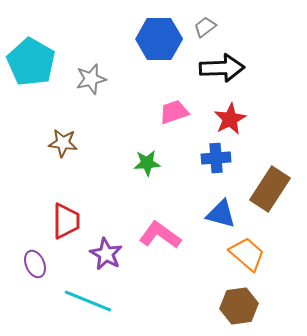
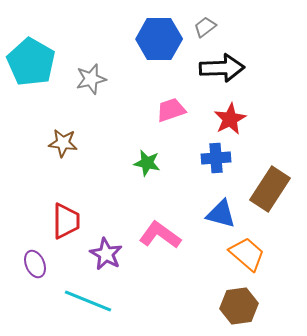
pink trapezoid: moved 3 px left, 2 px up
green star: rotated 16 degrees clockwise
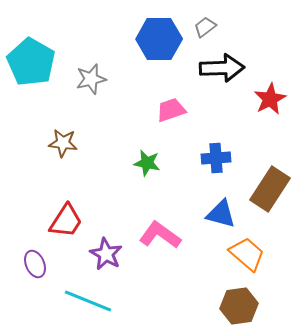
red star: moved 40 px right, 20 px up
red trapezoid: rotated 33 degrees clockwise
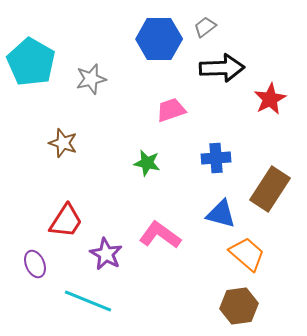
brown star: rotated 12 degrees clockwise
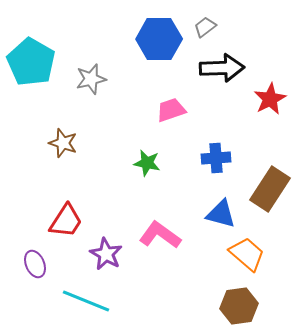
cyan line: moved 2 px left
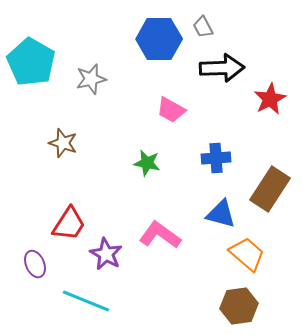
gray trapezoid: moved 2 px left; rotated 80 degrees counterclockwise
pink trapezoid: rotated 132 degrees counterclockwise
red trapezoid: moved 3 px right, 3 px down
